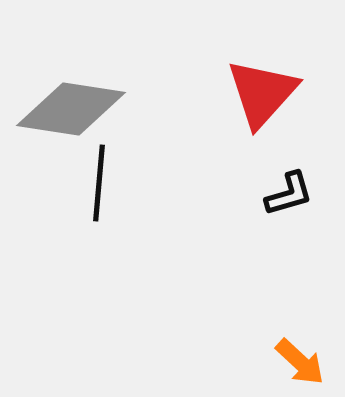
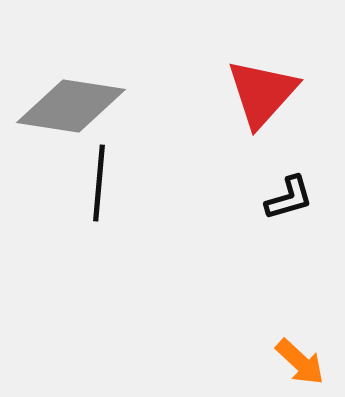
gray diamond: moved 3 px up
black L-shape: moved 4 px down
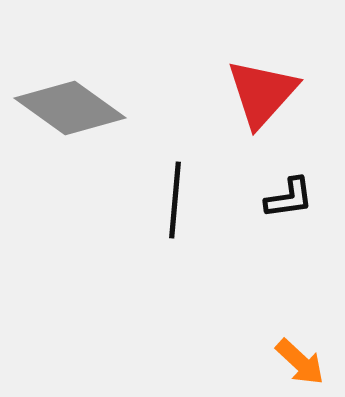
gray diamond: moved 1 px left, 2 px down; rotated 27 degrees clockwise
black line: moved 76 px right, 17 px down
black L-shape: rotated 8 degrees clockwise
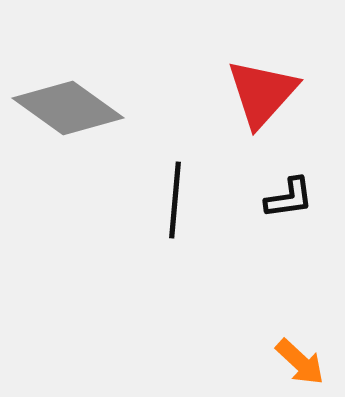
gray diamond: moved 2 px left
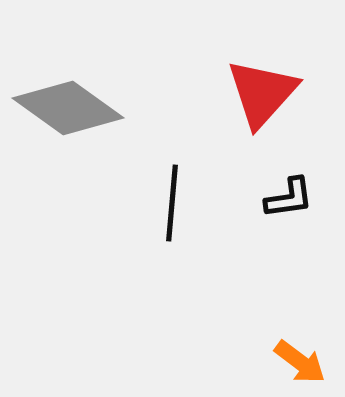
black line: moved 3 px left, 3 px down
orange arrow: rotated 6 degrees counterclockwise
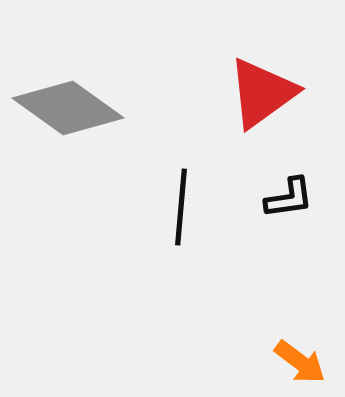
red triangle: rotated 12 degrees clockwise
black line: moved 9 px right, 4 px down
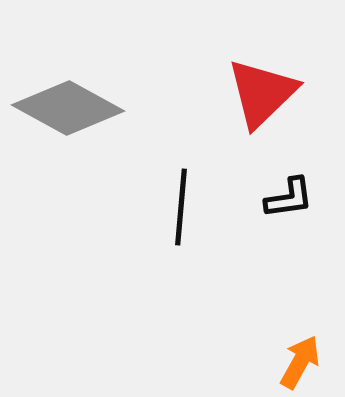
red triangle: rotated 8 degrees counterclockwise
gray diamond: rotated 7 degrees counterclockwise
orange arrow: rotated 98 degrees counterclockwise
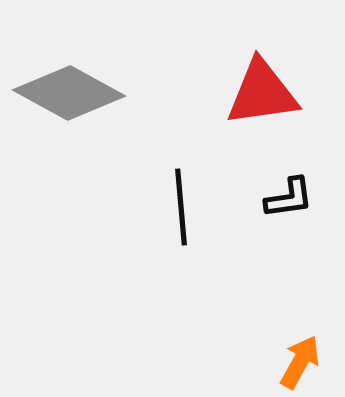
red triangle: rotated 36 degrees clockwise
gray diamond: moved 1 px right, 15 px up
black line: rotated 10 degrees counterclockwise
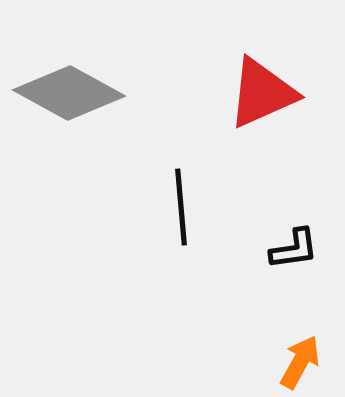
red triangle: rotated 16 degrees counterclockwise
black L-shape: moved 5 px right, 51 px down
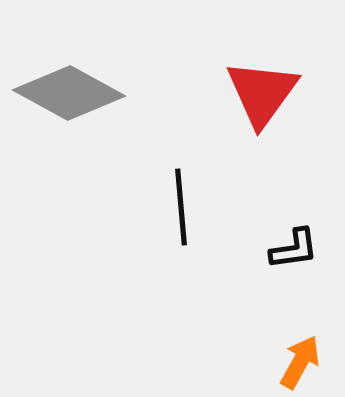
red triangle: rotated 30 degrees counterclockwise
